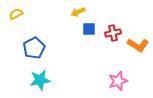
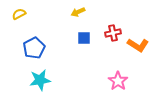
yellow semicircle: moved 3 px right
blue square: moved 5 px left, 9 px down
pink star: rotated 18 degrees counterclockwise
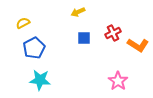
yellow semicircle: moved 4 px right, 9 px down
red cross: rotated 14 degrees counterclockwise
cyan star: rotated 15 degrees clockwise
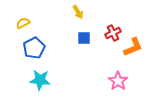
yellow arrow: rotated 96 degrees counterclockwise
orange L-shape: moved 5 px left, 2 px down; rotated 55 degrees counterclockwise
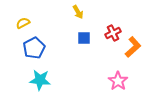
orange L-shape: rotated 20 degrees counterclockwise
